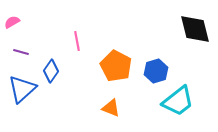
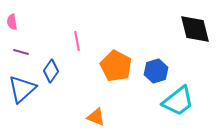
pink semicircle: rotated 70 degrees counterclockwise
orange triangle: moved 15 px left, 9 px down
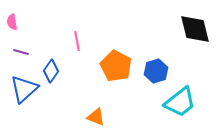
blue triangle: moved 2 px right
cyan trapezoid: moved 2 px right, 1 px down
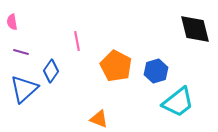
cyan trapezoid: moved 2 px left
orange triangle: moved 3 px right, 2 px down
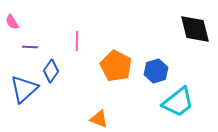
pink semicircle: rotated 21 degrees counterclockwise
pink line: rotated 12 degrees clockwise
purple line: moved 9 px right, 5 px up; rotated 14 degrees counterclockwise
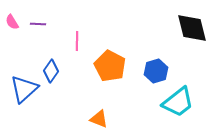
black diamond: moved 3 px left, 1 px up
purple line: moved 8 px right, 23 px up
orange pentagon: moved 6 px left
